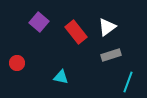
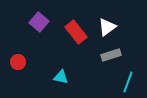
red circle: moved 1 px right, 1 px up
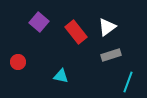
cyan triangle: moved 1 px up
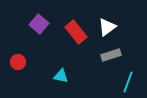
purple square: moved 2 px down
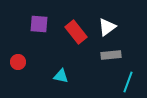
purple square: rotated 36 degrees counterclockwise
gray rectangle: rotated 12 degrees clockwise
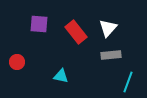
white triangle: moved 1 px right, 1 px down; rotated 12 degrees counterclockwise
red circle: moved 1 px left
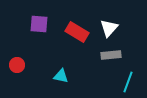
white triangle: moved 1 px right
red rectangle: moved 1 px right; rotated 20 degrees counterclockwise
red circle: moved 3 px down
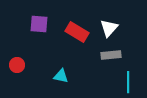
cyan line: rotated 20 degrees counterclockwise
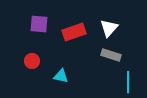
red rectangle: moved 3 px left; rotated 50 degrees counterclockwise
gray rectangle: rotated 24 degrees clockwise
red circle: moved 15 px right, 4 px up
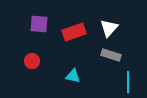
cyan triangle: moved 12 px right
